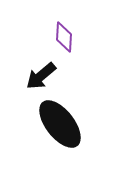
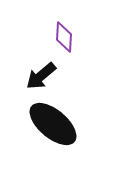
black ellipse: moved 7 px left; rotated 12 degrees counterclockwise
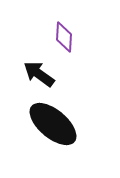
black arrow: moved 2 px left, 2 px up; rotated 76 degrees clockwise
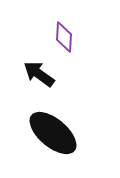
black ellipse: moved 9 px down
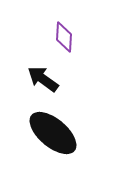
black arrow: moved 4 px right, 5 px down
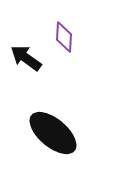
black arrow: moved 17 px left, 21 px up
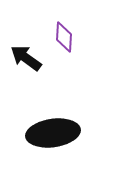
black ellipse: rotated 48 degrees counterclockwise
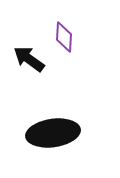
black arrow: moved 3 px right, 1 px down
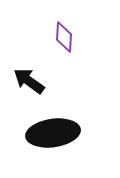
black arrow: moved 22 px down
